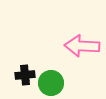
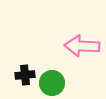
green circle: moved 1 px right
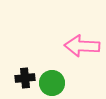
black cross: moved 3 px down
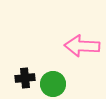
green circle: moved 1 px right, 1 px down
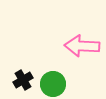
black cross: moved 2 px left, 2 px down; rotated 24 degrees counterclockwise
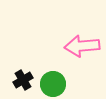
pink arrow: rotated 8 degrees counterclockwise
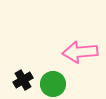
pink arrow: moved 2 px left, 6 px down
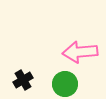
green circle: moved 12 px right
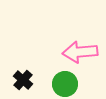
black cross: rotated 18 degrees counterclockwise
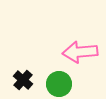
green circle: moved 6 px left
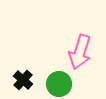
pink arrow: rotated 68 degrees counterclockwise
